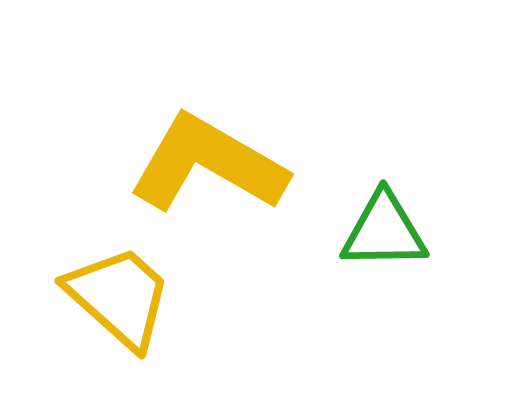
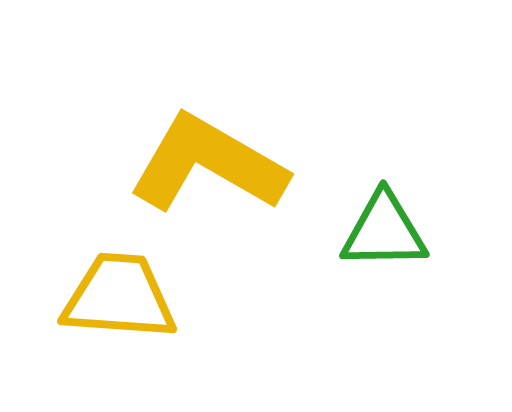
yellow trapezoid: rotated 38 degrees counterclockwise
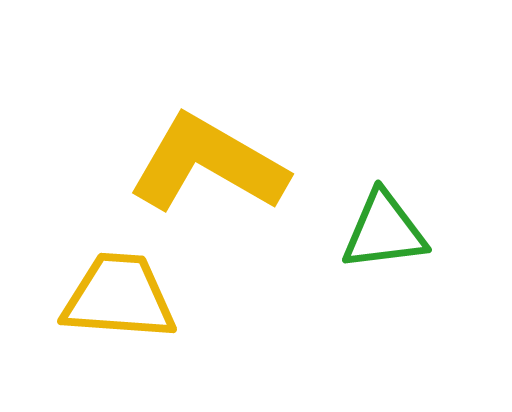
green triangle: rotated 6 degrees counterclockwise
